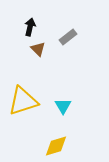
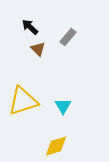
black arrow: rotated 60 degrees counterclockwise
gray rectangle: rotated 12 degrees counterclockwise
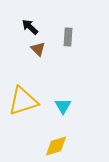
gray rectangle: rotated 36 degrees counterclockwise
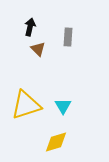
black arrow: rotated 60 degrees clockwise
yellow triangle: moved 3 px right, 4 px down
yellow diamond: moved 4 px up
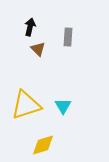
yellow diamond: moved 13 px left, 3 px down
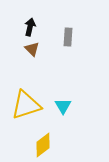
brown triangle: moved 6 px left
yellow diamond: rotated 20 degrees counterclockwise
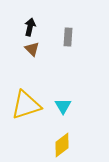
yellow diamond: moved 19 px right
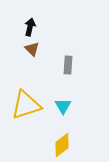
gray rectangle: moved 28 px down
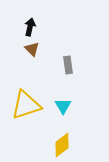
gray rectangle: rotated 12 degrees counterclockwise
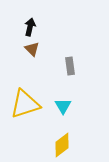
gray rectangle: moved 2 px right, 1 px down
yellow triangle: moved 1 px left, 1 px up
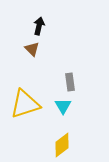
black arrow: moved 9 px right, 1 px up
gray rectangle: moved 16 px down
